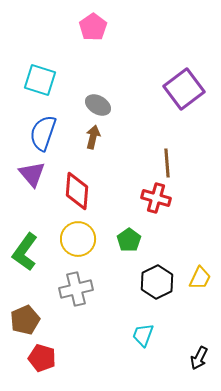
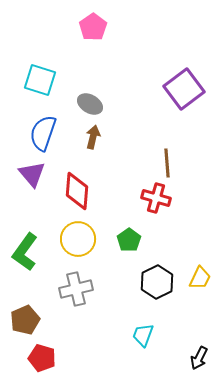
gray ellipse: moved 8 px left, 1 px up
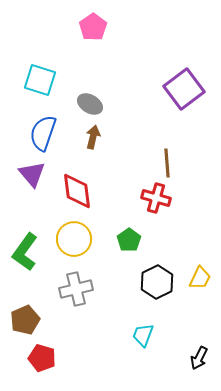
red diamond: rotated 12 degrees counterclockwise
yellow circle: moved 4 px left
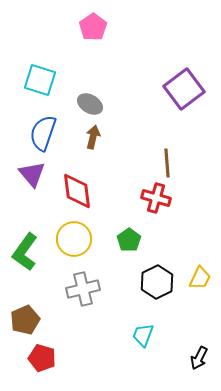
gray cross: moved 7 px right
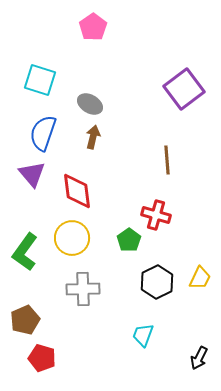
brown line: moved 3 px up
red cross: moved 17 px down
yellow circle: moved 2 px left, 1 px up
gray cross: rotated 12 degrees clockwise
